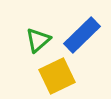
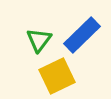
green triangle: moved 1 px right; rotated 12 degrees counterclockwise
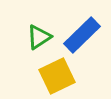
green triangle: moved 3 px up; rotated 20 degrees clockwise
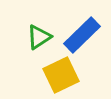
yellow square: moved 4 px right, 1 px up
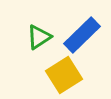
yellow square: moved 3 px right; rotated 6 degrees counterclockwise
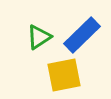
yellow square: rotated 21 degrees clockwise
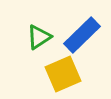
yellow square: moved 1 px left, 1 px up; rotated 12 degrees counterclockwise
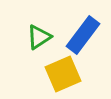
blue rectangle: moved 1 px right; rotated 9 degrees counterclockwise
